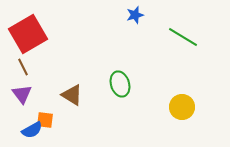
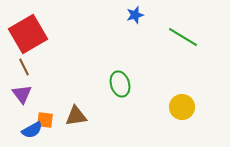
brown line: moved 1 px right
brown triangle: moved 4 px right, 21 px down; rotated 40 degrees counterclockwise
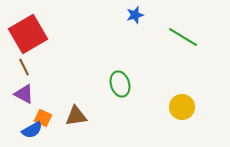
purple triangle: moved 2 px right; rotated 25 degrees counterclockwise
orange square: moved 2 px left, 2 px up; rotated 18 degrees clockwise
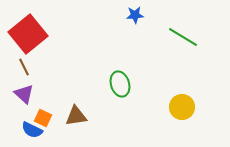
blue star: rotated 12 degrees clockwise
red square: rotated 9 degrees counterclockwise
purple triangle: rotated 15 degrees clockwise
blue semicircle: rotated 55 degrees clockwise
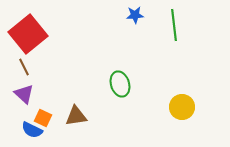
green line: moved 9 px left, 12 px up; rotated 52 degrees clockwise
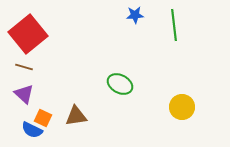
brown line: rotated 48 degrees counterclockwise
green ellipse: rotated 45 degrees counterclockwise
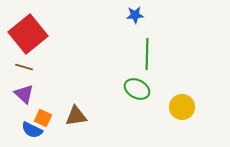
green line: moved 27 px left, 29 px down; rotated 8 degrees clockwise
green ellipse: moved 17 px right, 5 px down
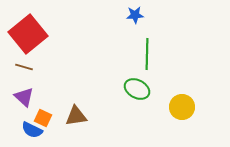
purple triangle: moved 3 px down
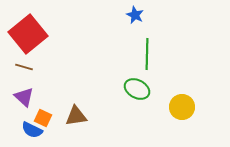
blue star: rotated 30 degrees clockwise
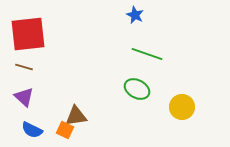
red square: rotated 33 degrees clockwise
green line: rotated 72 degrees counterclockwise
orange square: moved 22 px right, 12 px down
